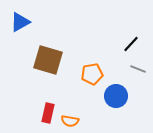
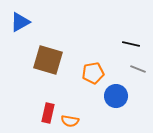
black line: rotated 60 degrees clockwise
orange pentagon: moved 1 px right, 1 px up
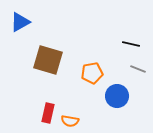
orange pentagon: moved 1 px left
blue circle: moved 1 px right
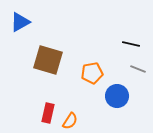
orange semicircle: rotated 66 degrees counterclockwise
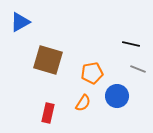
orange semicircle: moved 13 px right, 18 px up
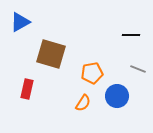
black line: moved 9 px up; rotated 12 degrees counterclockwise
brown square: moved 3 px right, 6 px up
red rectangle: moved 21 px left, 24 px up
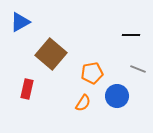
brown square: rotated 24 degrees clockwise
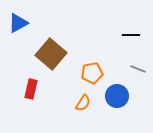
blue triangle: moved 2 px left, 1 px down
red rectangle: moved 4 px right
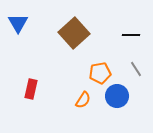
blue triangle: rotated 30 degrees counterclockwise
brown square: moved 23 px right, 21 px up; rotated 8 degrees clockwise
gray line: moved 2 px left; rotated 35 degrees clockwise
orange pentagon: moved 8 px right
orange semicircle: moved 3 px up
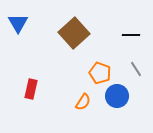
orange pentagon: rotated 30 degrees clockwise
orange semicircle: moved 2 px down
